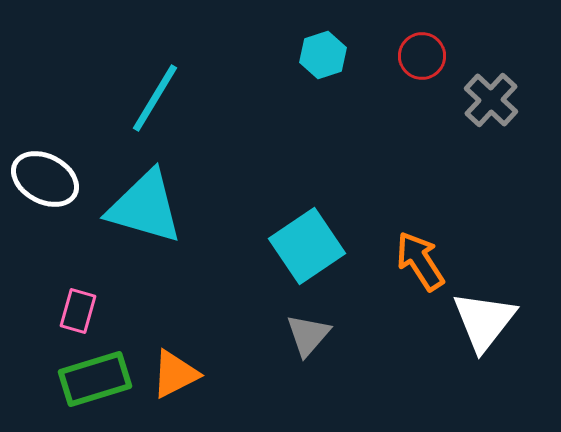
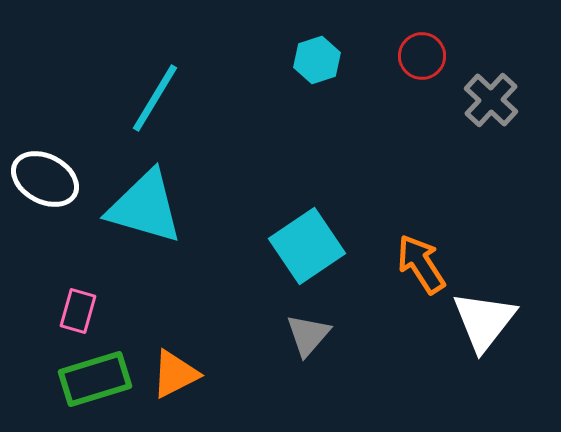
cyan hexagon: moved 6 px left, 5 px down
orange arrow: moved 1 px right, 3 px down
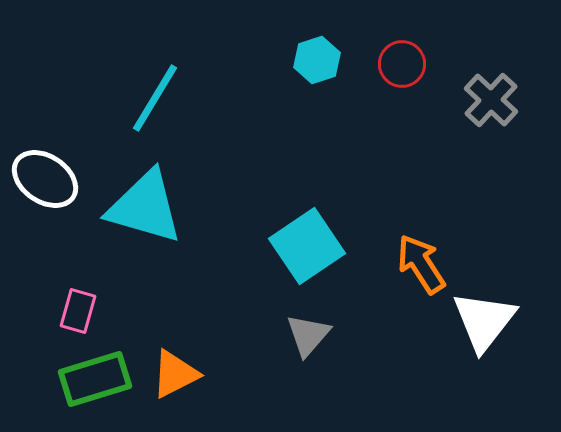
red circle: moved 20 px left, 8 px down
white ellipse: rotated 6 degrees clockwise
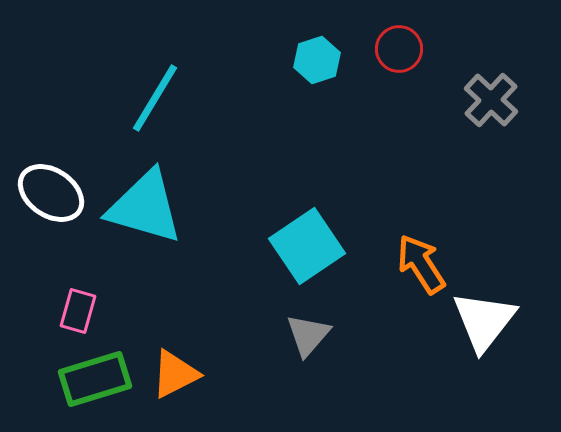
red circle: moved 3 px left, 15 px up
white ellipse: moved 6 px right, 14 px down
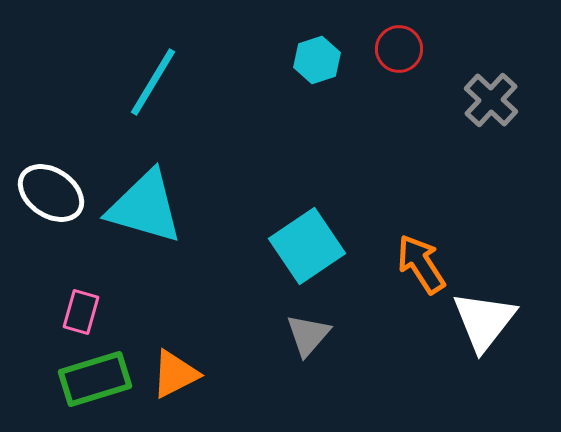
cyan line: moved 2 px left, 16 px up
pink rectangle: moved 3 px right, 1 px down
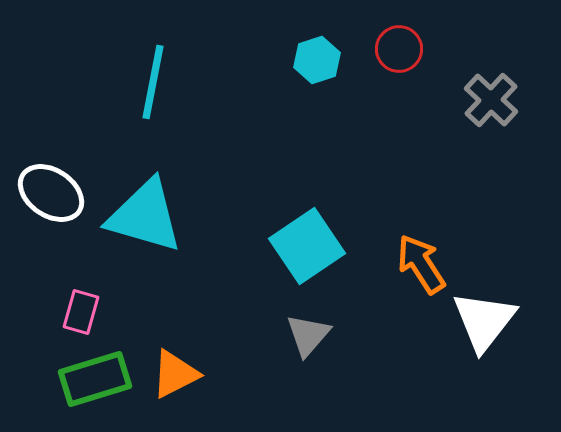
cyan line: rotated 20 degrees counterclockwise
cyan triangle: moved 9 px down
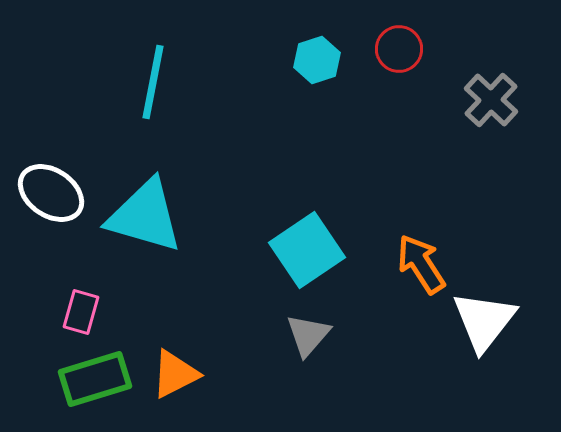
cyan square: moved 4 px down
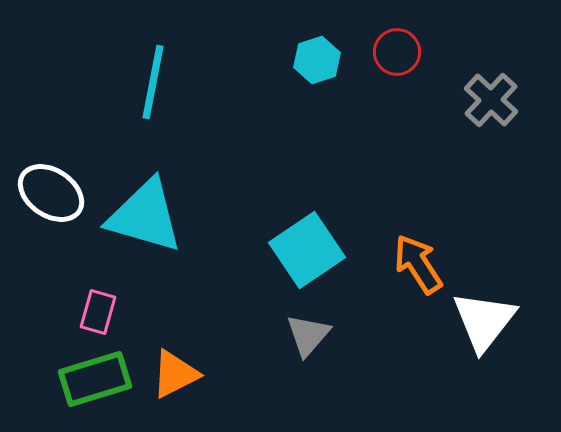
red circle: moved 2 px left, 3 px down
orange arrow: moved 3 px left
pink rectangle: moved 17 px right
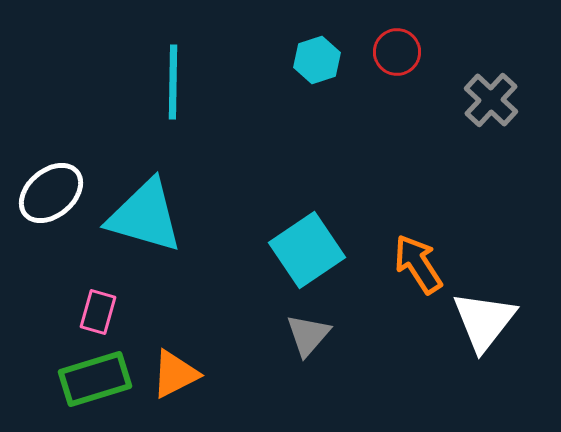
cyan line: moved 20 px right; rotated 10 degrees counterclockwise
white ellipse: rotated 74 degrees counterclockwise
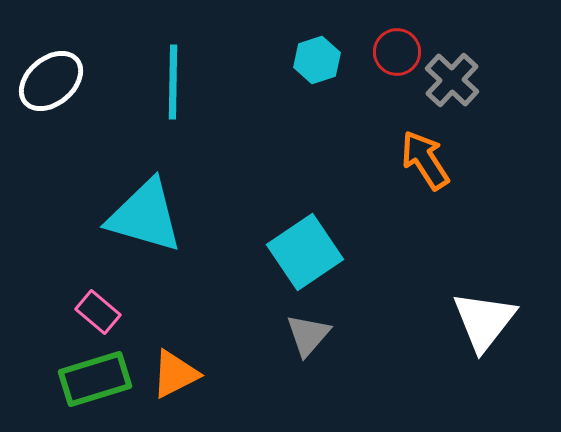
gray cross: moved 39 px left, 20 px up
white ellipse: moved 112 px up
cyan square: moved 2 px left, 2 px down
orange arrow: moved 7 px right, 104 px up
pink rectangle: rotated 66 degrees counterclockwise
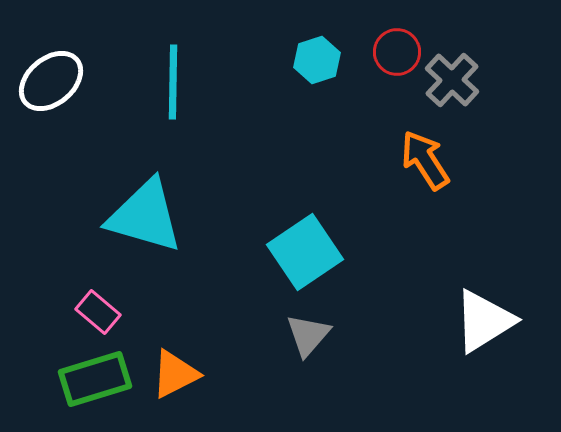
white triangle: rotated 20 degrees clockwise
